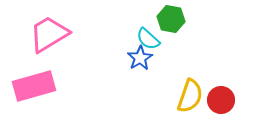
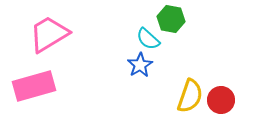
blue star: moved 7 px down
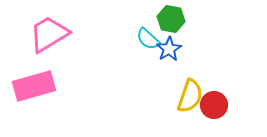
blue star: moved 29 px right, 16 px up
red circle: moved 7 px left, 5 px down
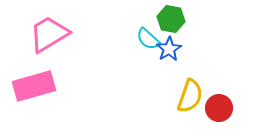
red circle: moved 5 px right, 3 px down
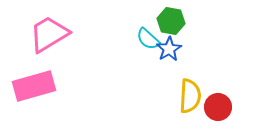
green hexagon: moved 2 px down
yellow semicircle: rotated 16 degrees counterclockwise
red circle: moved 1 px left, 1 px up
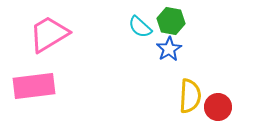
cyan semicircle: moved 8 px left, 12 px up
pink rectangle: rotated 9 degrees clockwise
